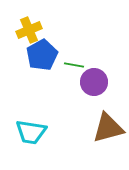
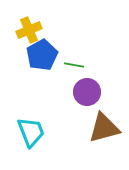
purple circle: moved 7 px left, 10 px down
brown triangle: moved 4 px left
cyan trapezoid: rotated 120 degrees counterclockwise
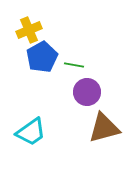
blue pentagon: moved 2 px down
cyan trapezoid: rotated 76 degrees clockwise
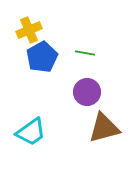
green line: moved 11 px right, 12 px up
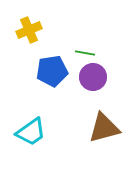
blue pentagon: moved 10 px right, 14 px down; rotated 20 degrees clockwise
purple circle: moved 6 px right, 15 px up
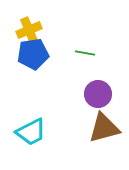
blue pentagon: moved 19 px left, 17 px up
purple circle: moved 5 px right, 17 px down
cyan trapezoid: rotated 8 degrees clockwise
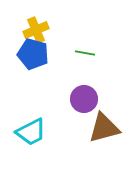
yellow cross: moved 7 px right
blue pentagon: rotated 24 degrees clockwise
purple circle: moved 14 px left, 5 px down
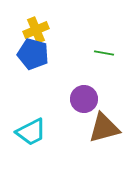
green line: moved 19 px right
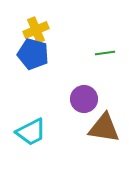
green line: moved 1 px right; rotated 18 degrees counterclockwise
brown triangle: rotated 24 degrees clockwise
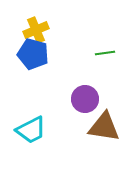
purple circle: moved 1 px right
brown triangle: moved 1 px up
cyan trapezoid: moved 2 px up
